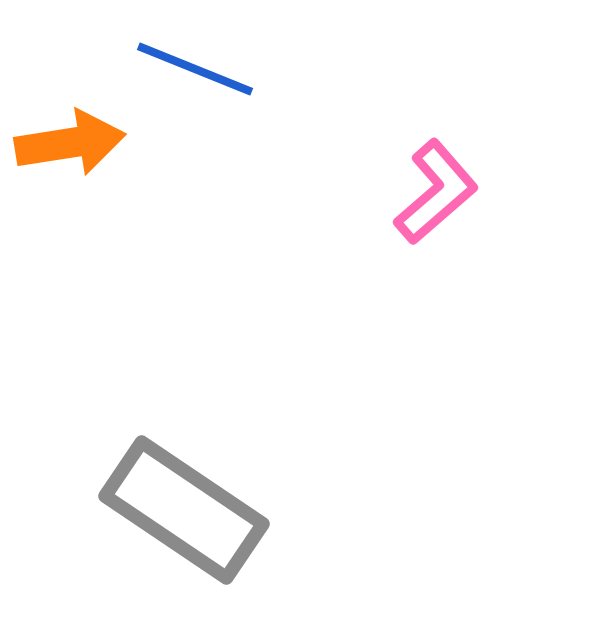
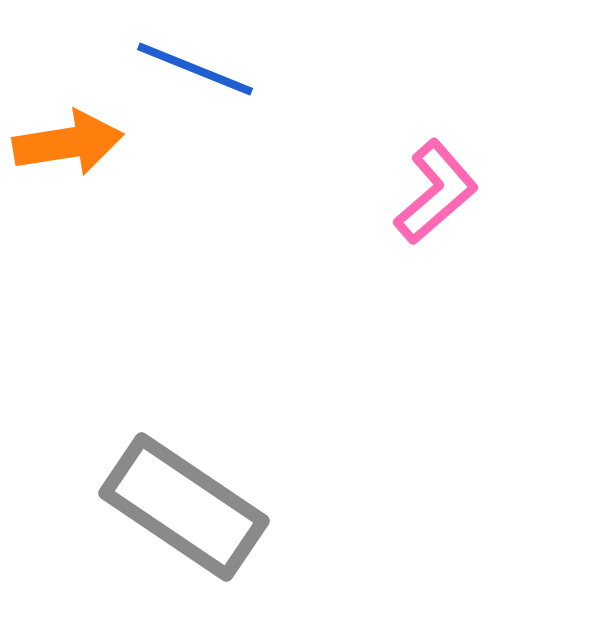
orange arrow: moved 2 px left
gray rectangle: moved 3 px up
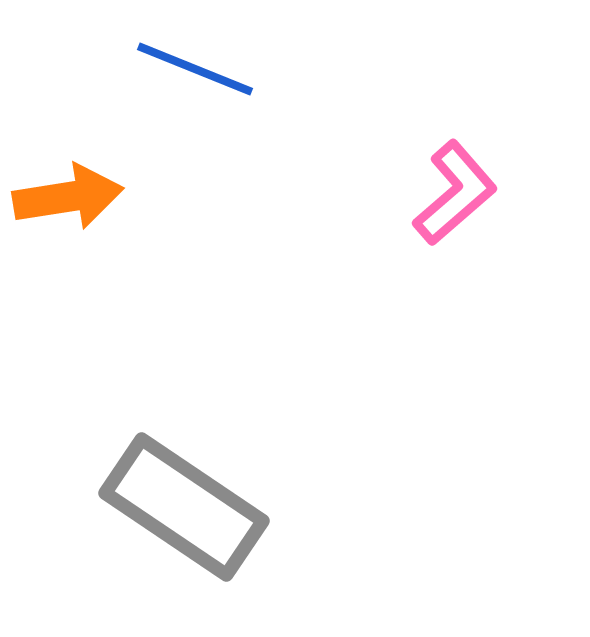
orange arrow: moved 54 px down
pink L-shape: moved 19 px right, 1 px down
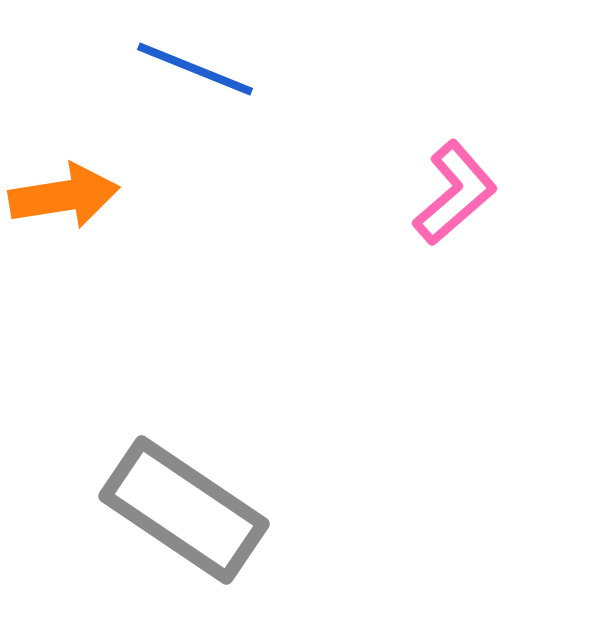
orange arrow: moved 4 px left, 1 px up
gray rectangle: moved 3 px down
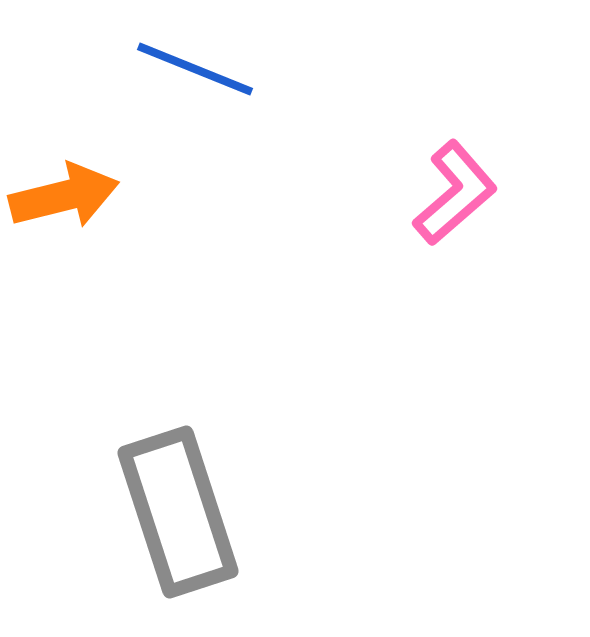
orange arrow: rotated 5 degrees counterclockwise
gray rectangle: moved 6 px left, 2 px down; rotated 38 degrees clockwise
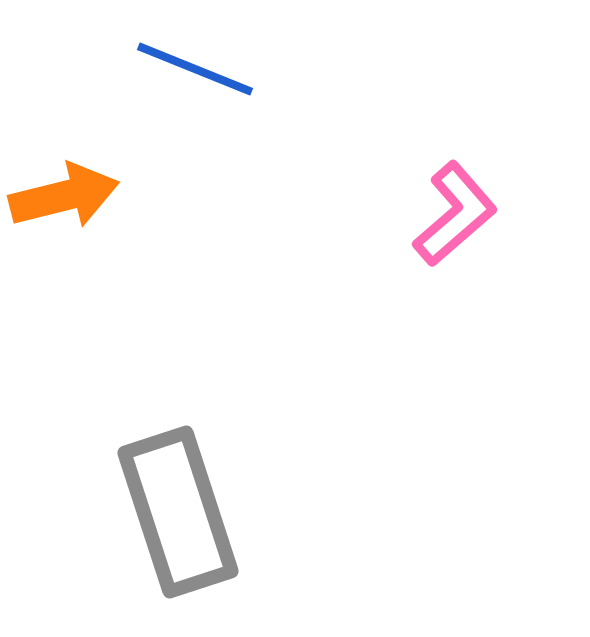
pink L-shape: moved 21 px down
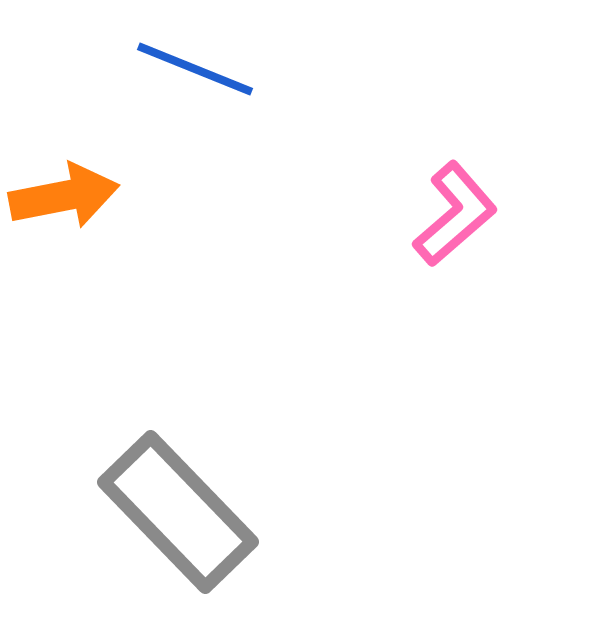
orange arrow: rotated 3 degrees clockwise
gray rectangle: rotated 26 degrees counterclockwise
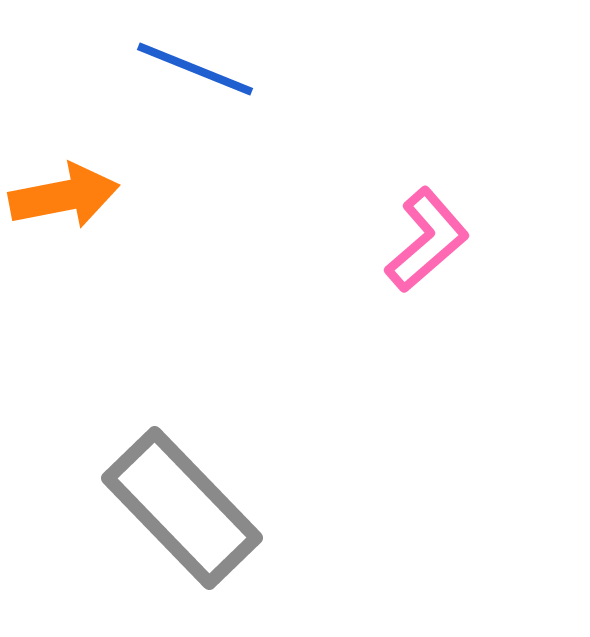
pink L-shape: moved 28 px left, 26 px down
gray rectangle: moved 4 px right, 4 px up
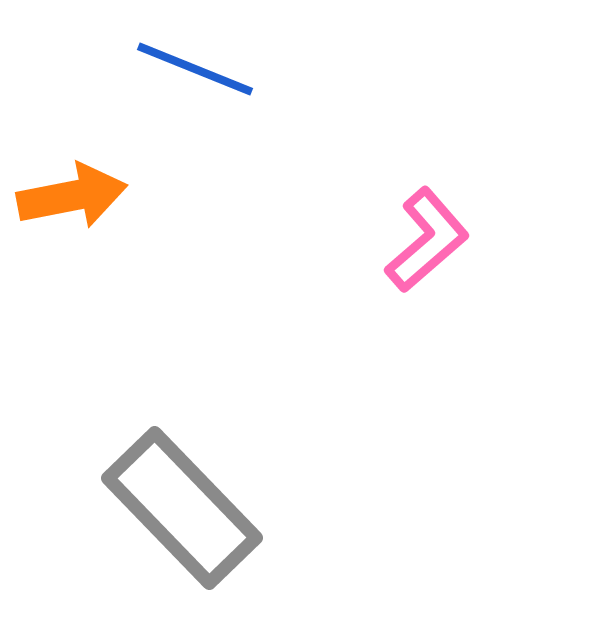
orange arrow: moved 8 px right
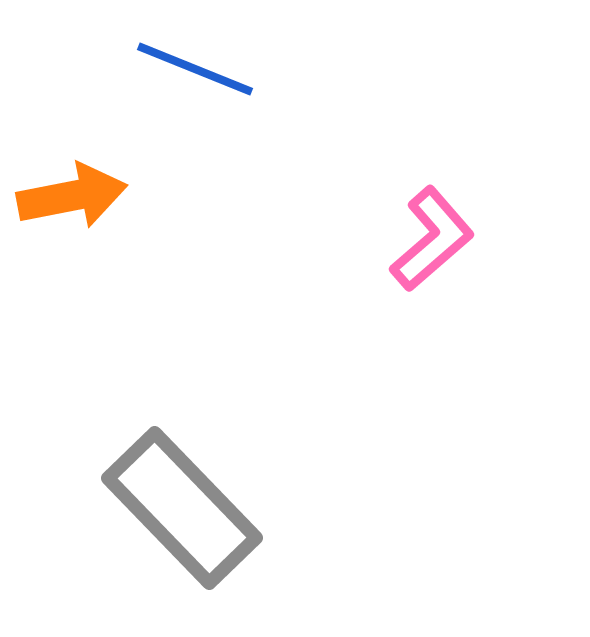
pink L-shape: moved 5 px right, 1 px up
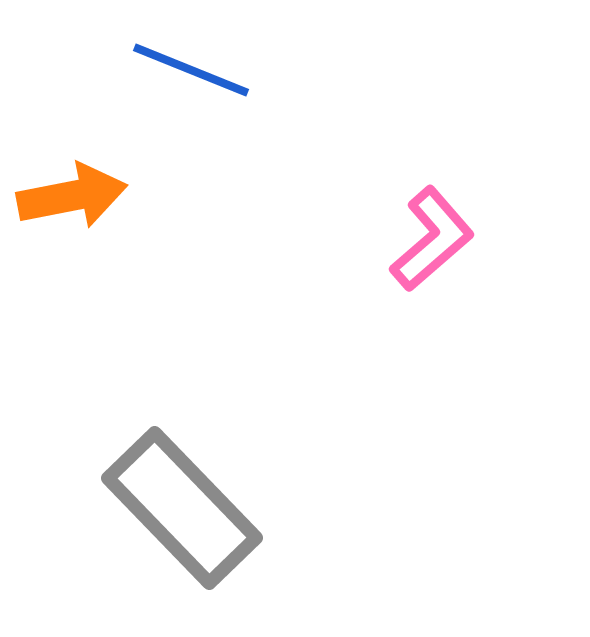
blue line: moved 4 px left, 1 px down
